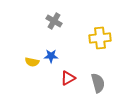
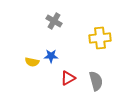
gray semicircle: moved 2 px left, 2 px up
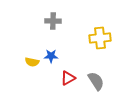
gray cross: moved 1 px left; rotated 28 degrees counterclockwise
gray semicircle: rotated 18 degrees counterclockwise
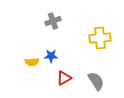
gray cross: rotated 21 degrees counterclockwise
yellow semicircle: rotated 16 degrees counterclockwise
red triangle: moved 4 px left
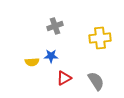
gray cross: moved 2 px right, 5 px down
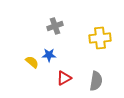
blue star: moved 2 px left, 1 px up
yellow semicircle: rotated 136 degrees counterclockwise
gray semicircle: rotated 42 degrees clockwise
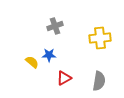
gray semicircle: moved 3 px right
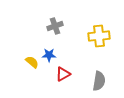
yellow cross: moved 1 px left, 2 px up
red triangle: moved 1 px left, 4 px up
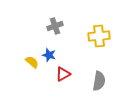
blue star: rotated 16 degrees clockwise
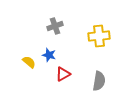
yellow semicircle: moved 3 px left
